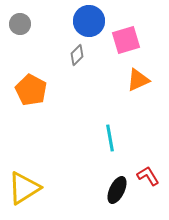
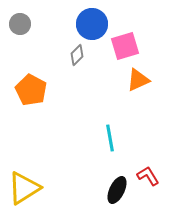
blue circle: moved 3 px right, 3 px down
pink square: moved 1 px left, 6 px down
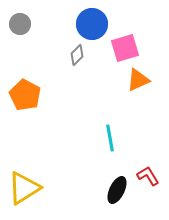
pink square: moved 2 px down
orange pentagon: moved 6 px left, 5 px down
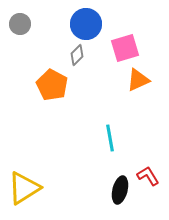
blue circle: moved 6 px left
orange pentagon: moved 27 px right, 10 px up
black ellipse: moved 3 px right; rotated 12 degrees counterclockwise
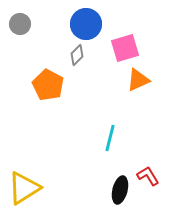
orange pentagon: moved 4 px left
cyan line: rotated 24 degrees clockwise
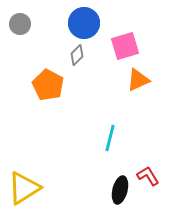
blue circle: moved 2 px left, 1 px up
pink square: moved 2 px up
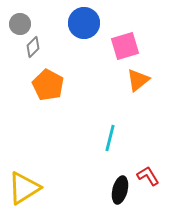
gray diamond: moved 44 px left, 8 px up
orange triangle: rotated 15 degrees counterclockwise
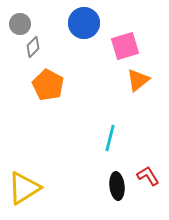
black ellipse: moved 3 px left, 4 px up; rotated 20 degrees counterclockwise
